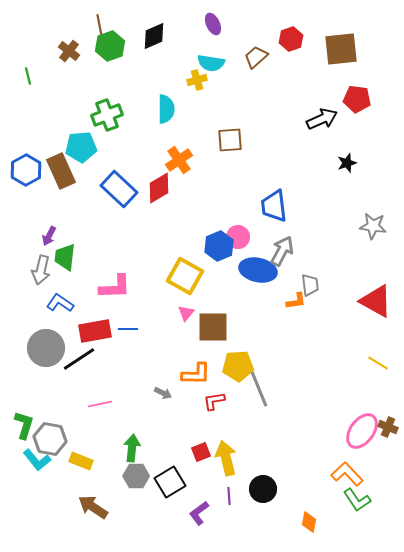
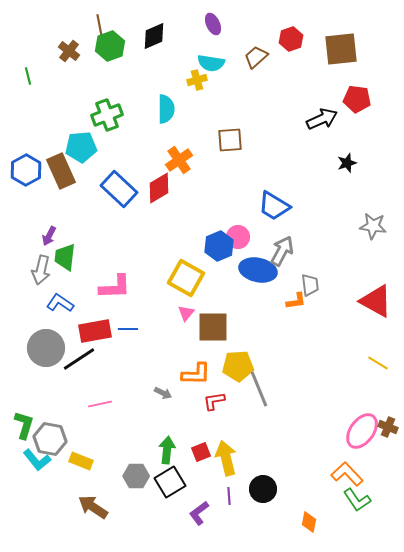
blue trapezoid at (274, 206): rotated 52 degrees counterclockwise
yellow square at (185, 276): moved 1 px right, 2 px down
green arrow at (132, 448): moved 35 px right, 2 px down
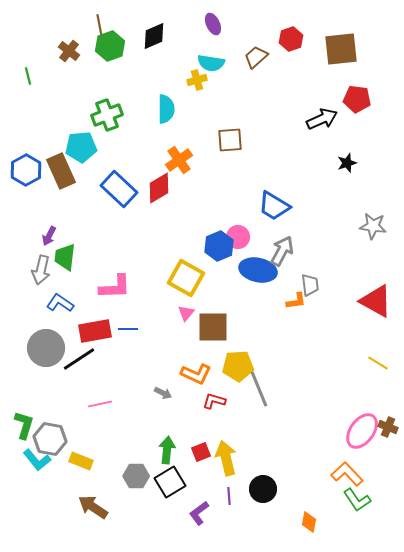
orange L-shape at (196, 374): rotated 24 degrees clockwise
red L-shape at (214, 401): rotated 25 degrees clockwise
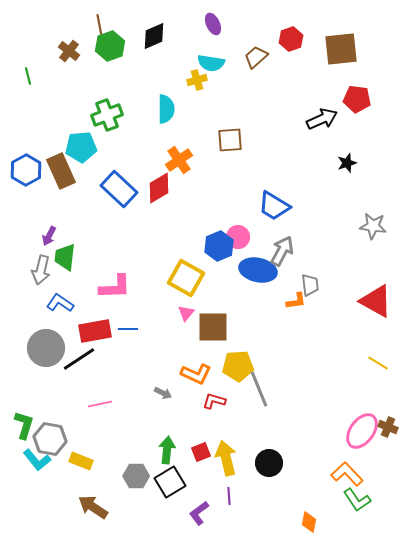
black circle at (263, 489): moved 6 px right, 26 px up
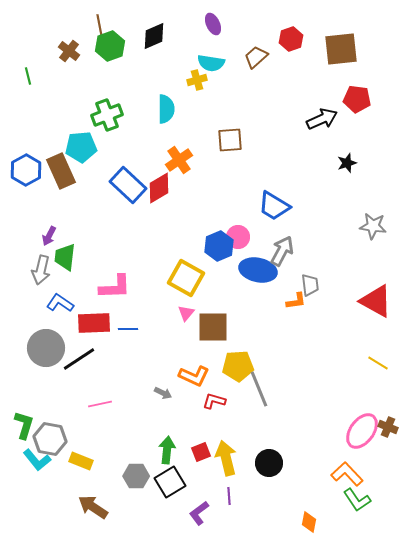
blue rectangle at (119, 189): moved 9 px right, 4 px up
red rectangle at (95, 331): moved 1 px left, 8 px up; rotated 8 degrees clockwise
orange L-shape at (196, 374): moved 2 px left, 2 px down
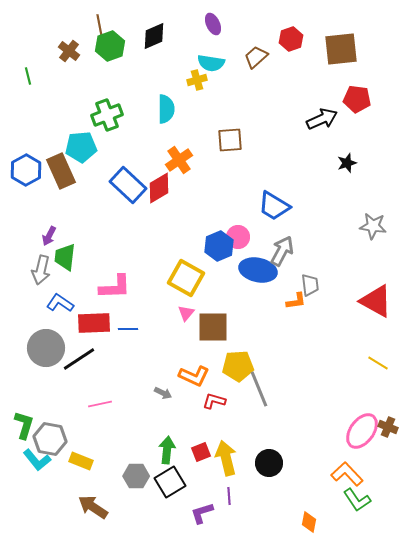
purple L-shape at (199, 513): moved 3 px right; rotated 20 degrees clockwise
